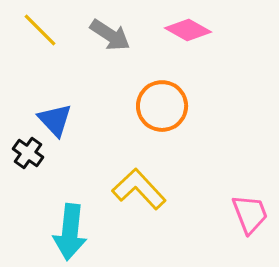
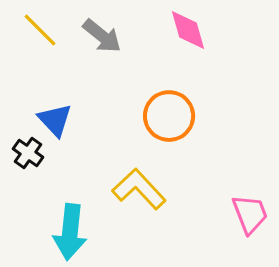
pink diamond: rotated 45 degrees clockwise
gray arrow: moved 8 px left, 1 px down; rotated 6 degrees clockwise
orange circle: moved 7 px right, 10 px down
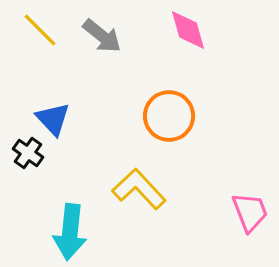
blue triangle: moved 2 px left, 1 px up
pink trapezoid: moved 2 px up
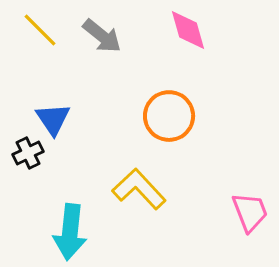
blue triangle: rotated 9 degrees clockwise
black cross: rotated 28 degrees clockwise
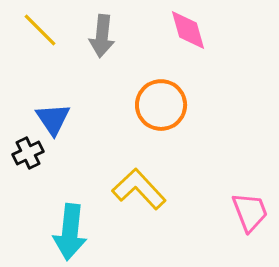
gray arrow: rotated 57 degrees clockwise
orange circle: moved 8 px left, 11 px up
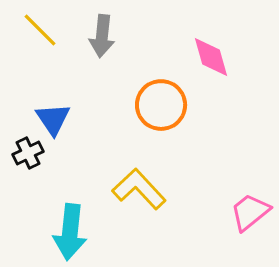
pink diamond: moved 23 px right, 27 px down
pink trapezoid: rotated 108 degrees counterclockwise
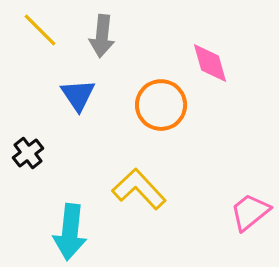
pink diamond: moved 1 px left, 6 px down
blue triangle: moved 25 px right, 24 px up
black cross: rotated 12 degrees counterclockwise
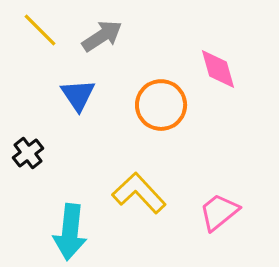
gray arrow: rotated 129 degrees counterclockwise
pink diamond: moved 8 px right, 6 px down
yellow L-shape: moved 4 px down
pink trapezoid: moved 31 px left
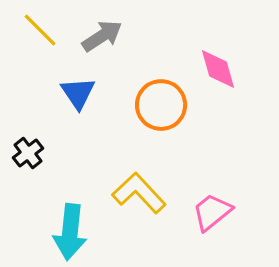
blue triangle: moved 2 px up
pink trapezoid: moved 7 px left
